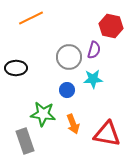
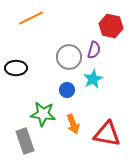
cyan star: rotated 24 degrees counterclockwise
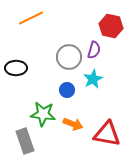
orange arrow: rotated 48 degrees counterclockwise
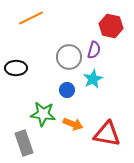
gray rectangle: moved 1 px left, 2 px down
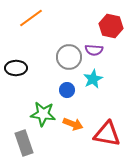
orange line: rotated 10 degrees counterclockwise
purple semicircle: rotated 78 degrees clockwise
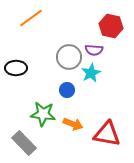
cyan star: moved 2 px left, 6 px up
gray rectangle: rotated 25 degrees counterclockwise
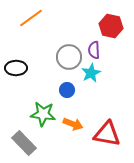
purple semicircle: rotated 84 degrees clockwise
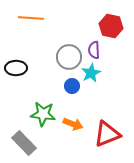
orange line: rotated 40 degrees clockwise
blue circle: moved 5 px right, 4 px up
red triangle: rotated 32 degrees counterclockwise
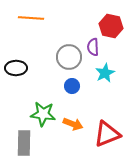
purple semicircle: moved 1 px left, 3 px up
cyan star: moved 14 px right
gray rectangle: rotated 45 degrees clockwise
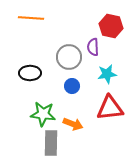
black ellipse: moved 14 px right, 5 px down
cyan star: moved 2 px right, 1 px down; rotated 18 degrees clockwise
red triangle: moved 3 px right, 26 px up; rotated 16 degrees clockwise
gray rectangle: moved 27 px right
